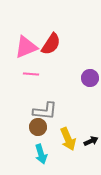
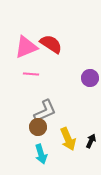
red semicircle: rotated 90 degrees counterclockwise
gray L-shape: rotated 30 degrees counterclockwise
black arrow: rotated 40 degrees counterclockwise
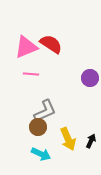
cyan arrow: rotated 48 degrees counterclockwise
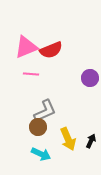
red semicircle: moved 6 px down; rotated 125 degrees clockwise
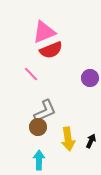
pink triangle: moved 18 px right, 15 px up
pink line: rotated 42 degrees clockwise
yellow arrow: rotated 15 degrees clockwise
cyan arrow: moved 2 px left, 6 px down; rotated 114 degrees counterclockwise
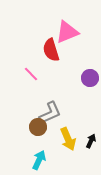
pink triangle: moved 23 px right
red semicircle: rotated 95 degrees clockwise
gray L-shape: moved 5 px right, 2 px down
yellow arrow: rotated 15 degrees counterclockwise
cyan arrow: rotated 24 degrees clockwise
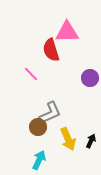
pink triangle: rotated 20 degrees clockwise
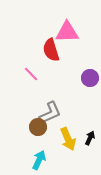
black arrow: moved 1 px left, 3 px up
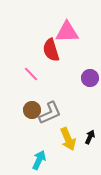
brown circle: moved 6 px left, 17 px up
black arrow: moved 1 px up
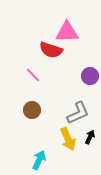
red semicircle: rotated 55 degrees counterclockwise
pink line: moved 2 px right, 1 px down
purple circle: moved 2 px up
gray L-shape: moved 28 px right
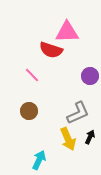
pink line: moved 1 px left
brown circle: moved 3 px left, 1 px down
